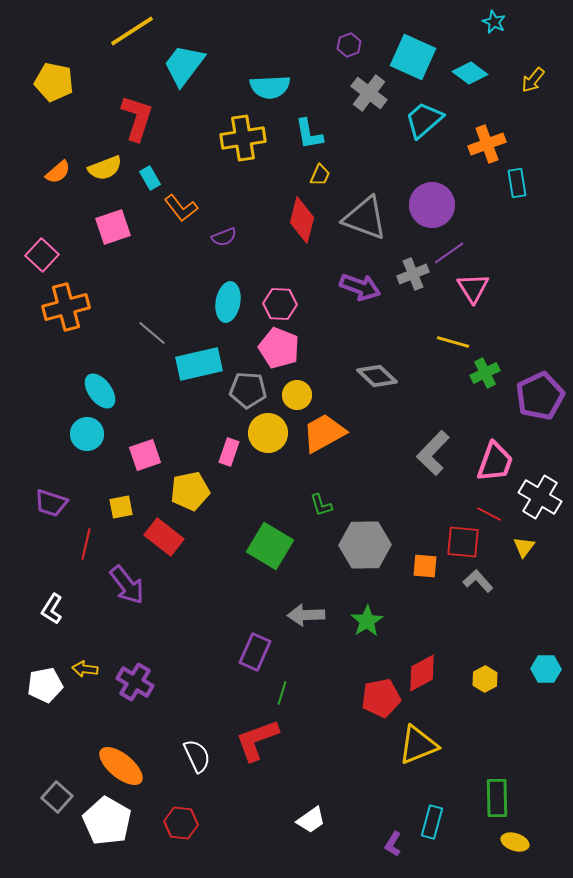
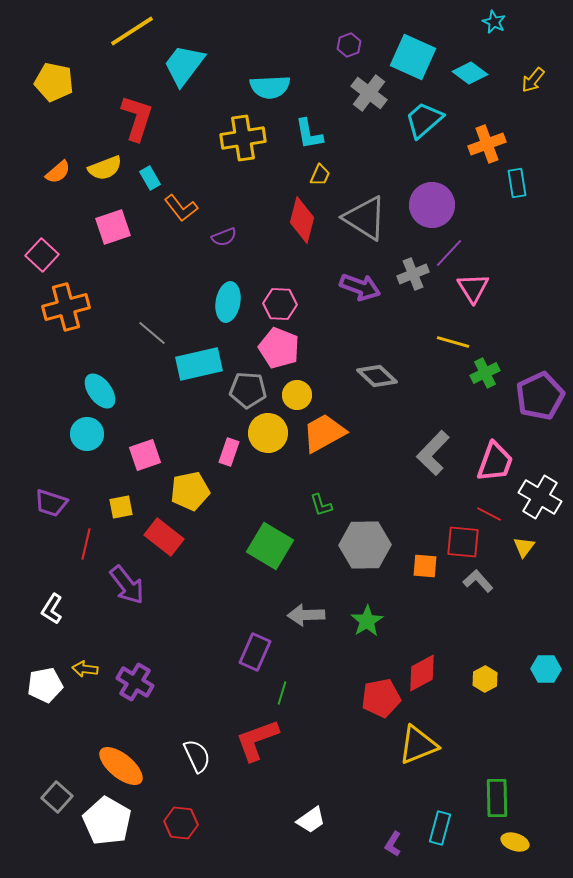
gray triangle at (365, 218): rotated 12 degrees clockwise
purple line at (449, 253): rotated 12 degrees counterclockwise
cyan rectangle at (432, 822): moved 8 px right, 6 px down
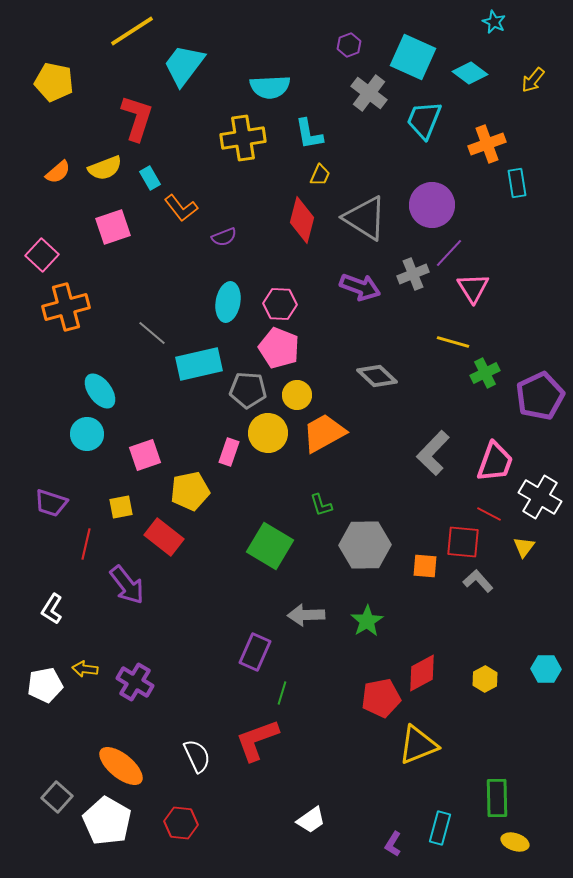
cyan trapezoid at (424, 120): rotated 27 degrees counterclockwise
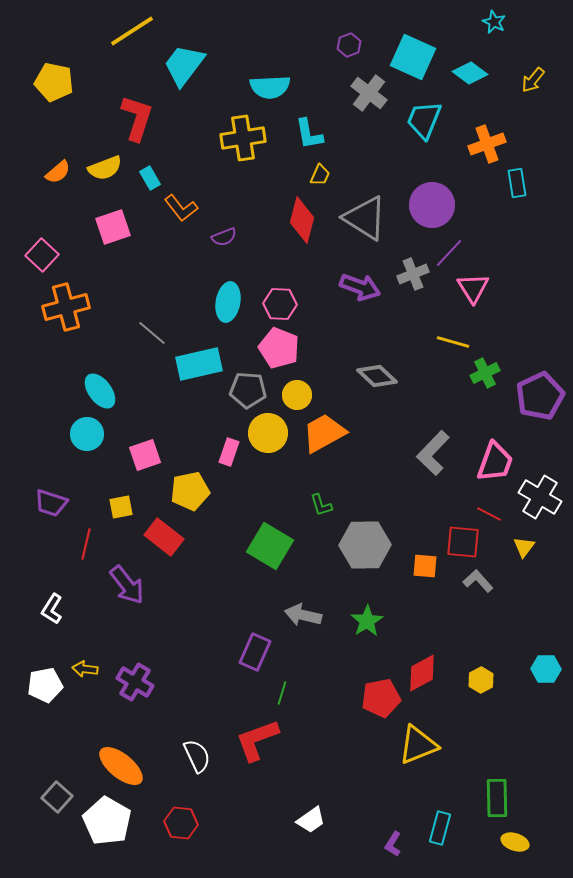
gray arrow at (306, 615): moved 3 px left; rotated 15 degrees clockwise
yellow hexagon at (485, 679): moved 4 px left, 1 px down
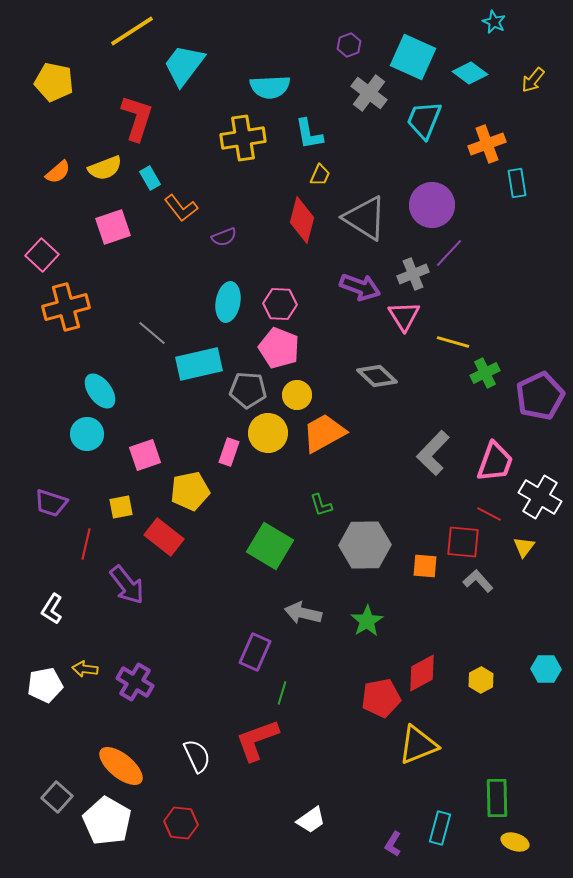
pink triangle at (473, 288): moved 69 px left, 28 px down
gray arrow at (303, 615): moved 2 px up
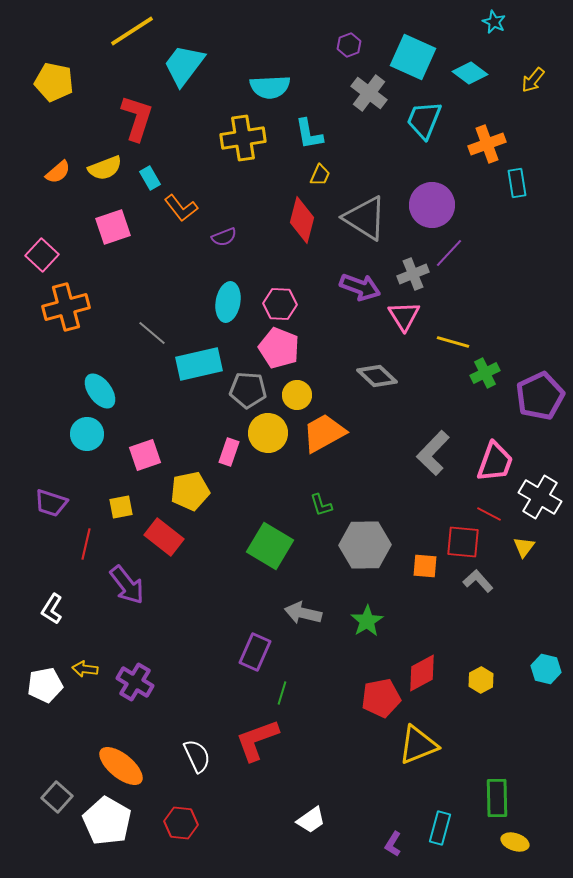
cyan hexagon at (546, 669): rotated 12 degrees clockwise
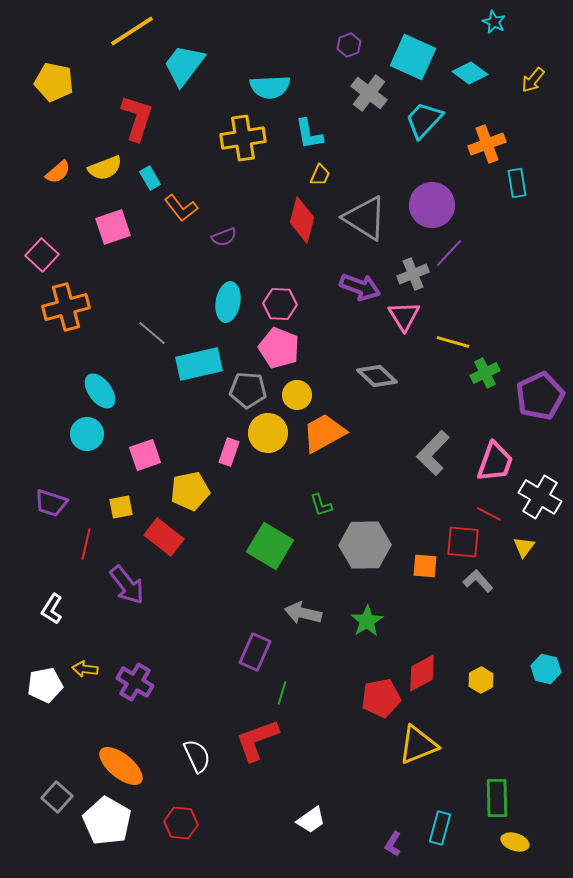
cyan trapezoid at (424, 120): rotated 21 degrees clockwise
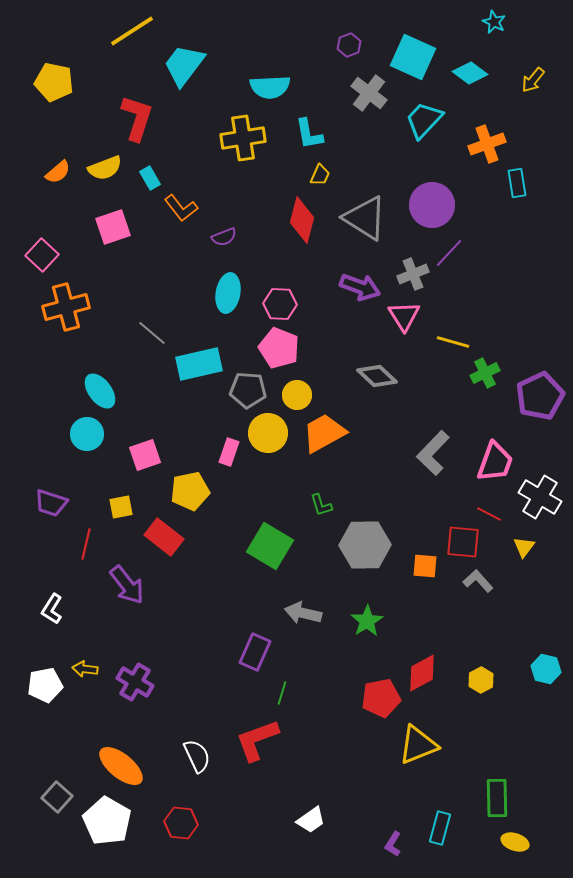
cyan ellipse at (228, 302): moved 9 px up
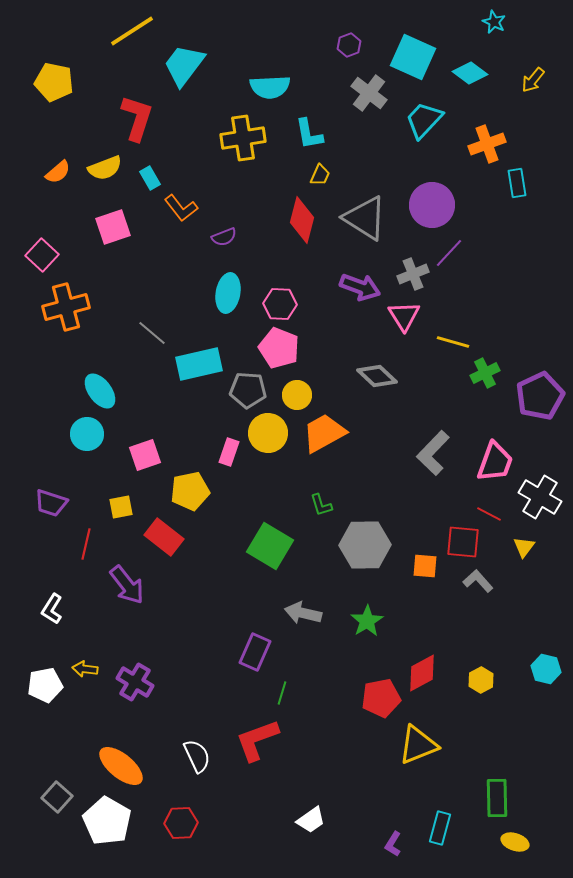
red hexagon at (181, 823): rotated 8 degrees counterclockwise
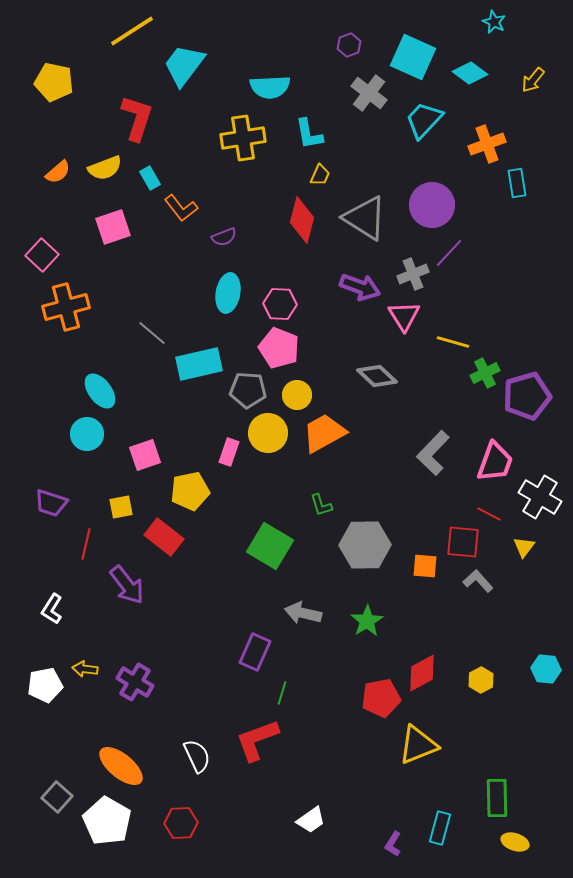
purple pentagon at (540, 396): moved 13 px left; rotated 9 degrees clockwise
cyan hexagon at (546, 669): rotated 8 degrees counterclockwise
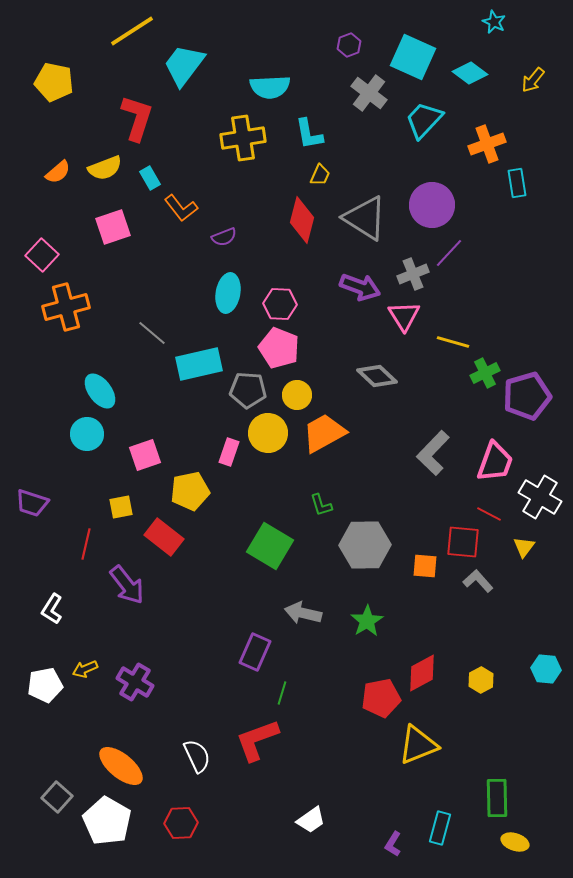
purple trapezoid at (51, 503): moved 19 px left
yellow arrow at (85, 669): rotated 30 degrees counterclockwise
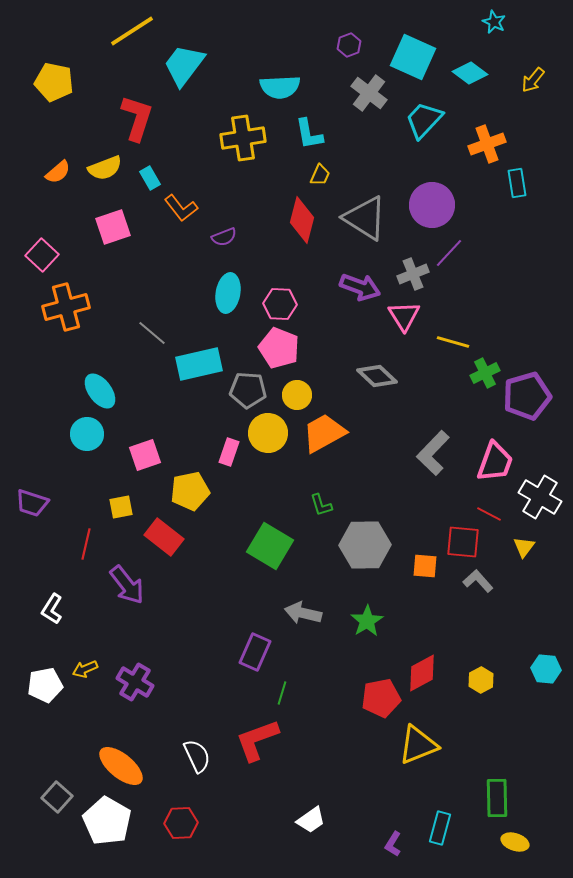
cyan semicircle at (270, 87): moved 10 px right
